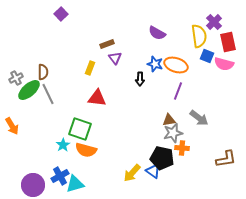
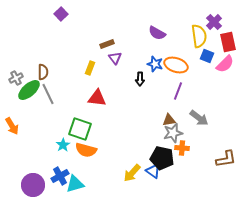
pink semicircle: moved 1 px right; rotated 60 degrees counterclockwise
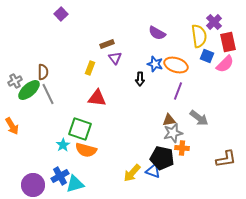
gray cross: moved 1 px left, 3 px down
blue triangle: rotated 14 degrees counterclockwise
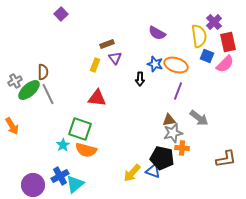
yellow rectangle: moved 5 px right, 3 px up
cyan triangle: rotated 24 degrees counterclockwise
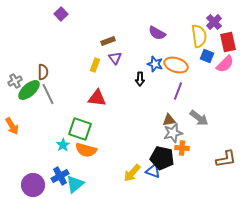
brown rectangle: moved 1 px right, 3 px up
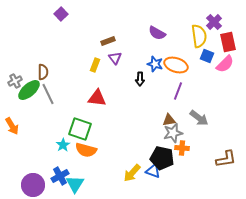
cyan triangle: rotated 18 degrees counterclockwise
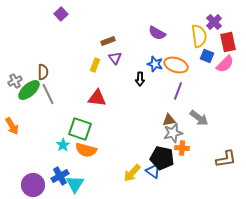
blue triangle: rotated 14 degrees clockwise
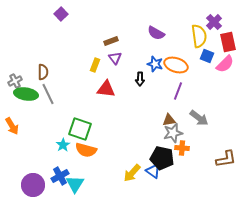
purple semicircle: moved 1 px left
brown rectangle: moved 3 px right
green ellipse: moved 3 px left, 4 px down; rotated 50 degrees clockwise
red triangle: moved 9 px right, 9 px up
